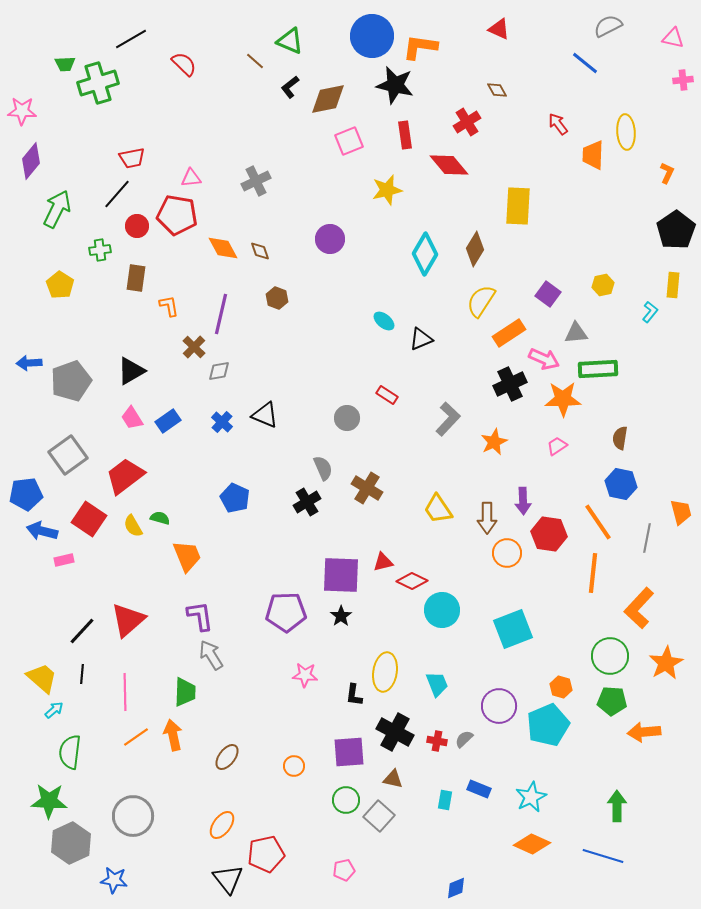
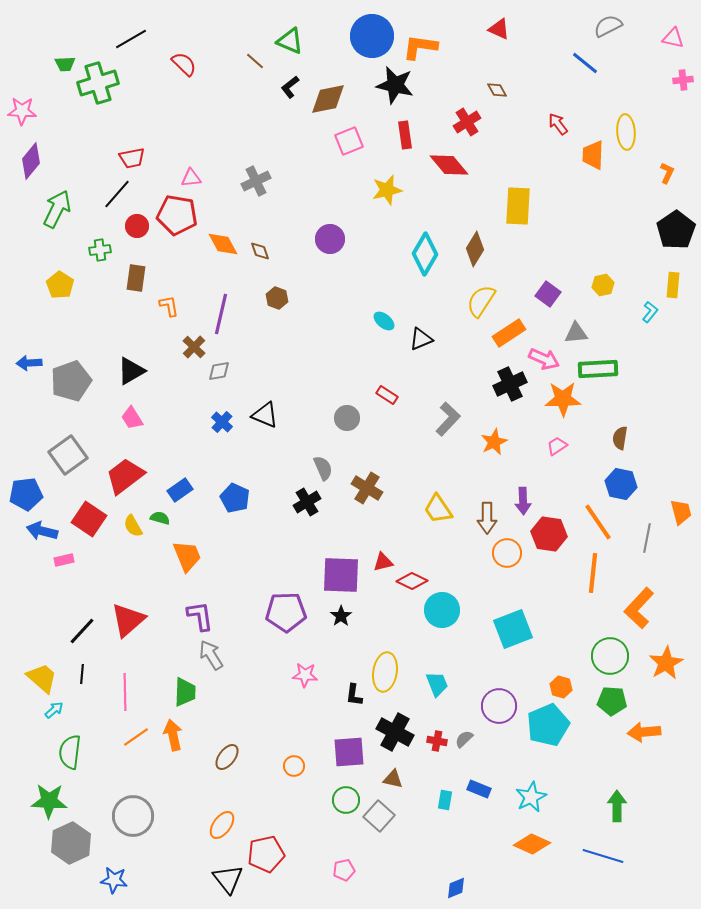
orange diamond at (223, 248): moved 4 px up
blue rectangle at (168, 421): moved 12 px right, 69 px down
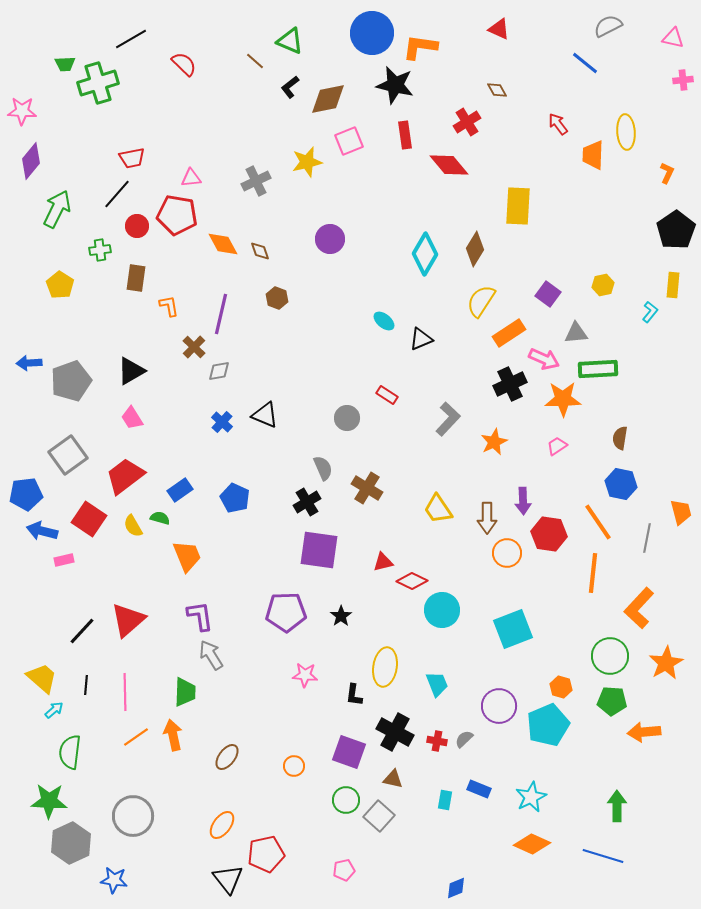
blue circle at (372, 36): moved 3 px up
yellow star at (387, 190): moved 80 px left, 28 px up
purple square at (341, 575): moved 22 px left, 25 px up; rotated 6 degrees clockwise
yellow ellipse at (385, 672): moved 5 px up
black line at (82, 674): moved 4 px right, 11 px down
purple square at (349, 752): rotated 24 degrees clockwise
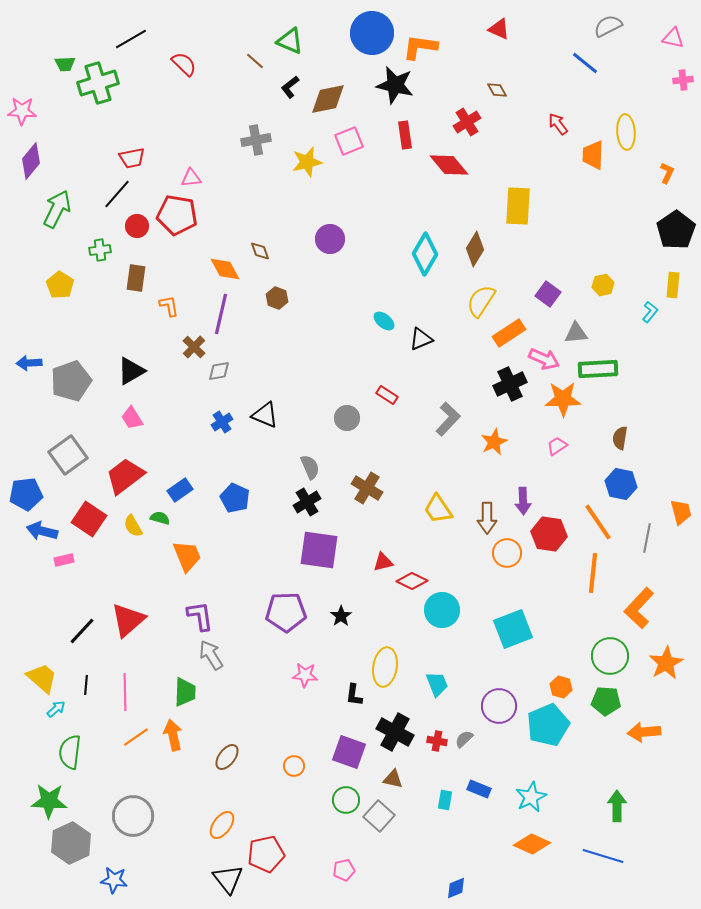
gray cross at (256, 181): moved 41 px up; rotated 16 degrees clockwise
orange diamond at (223, 244): moved 2 px right, 25 px down
blue cross at (222, 422): rotated 15 degrees clockwise
gray semicircle at (323, 468): moved 13 px left, 1 px up
green pentagon at (612, 701): moved 6 px left
cyan arrow at (54, 710): moved 2 px right, 1 px up
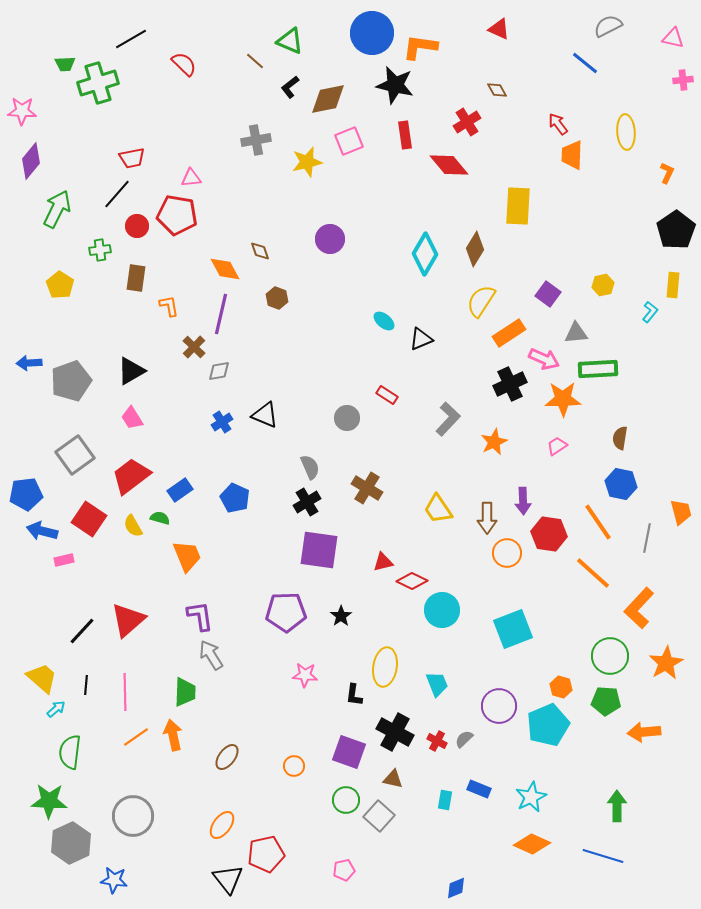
orange trapezoid at (593, 155): moved 21 px left
gray square at (68, 455): moved 7 px right
red trapezoid at (125, 476): moved 6 px right
orange line at (593, 573): rotated 54 degrees counterclockwise
red cross at (437, 741): rotated 18 degrees clockwise
